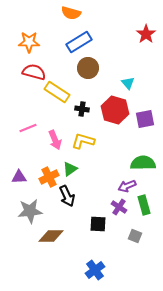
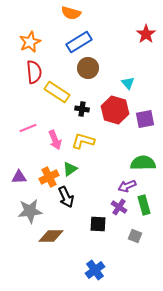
orange star: moved 1 px right; rotated 25 degrees counterclockwise
red semicircle: rotated 70 degrees clockwise
black arrow: moved 1 px left, 1 px down
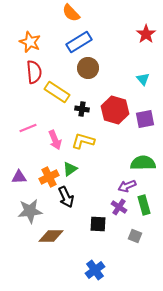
orange semicircle: rotated 30 degrees clockwise
orange star: rotated 25 degrees counterclockwise
cyan triangle: moved 15 px right, 4 px up
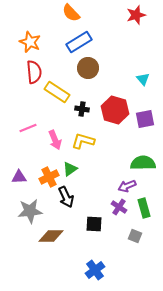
red star: moved 10 px left, 19 px up; rotated 18 degrees clockwise
green rectangle: moved 3 px down
black square: moved 4 px left
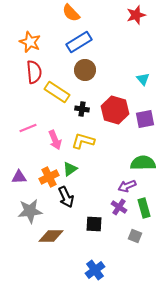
brown circle: moved 3 px left, 2 px down
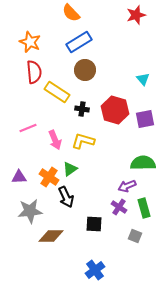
orange cross: rotated 30 degrees counterclockwise
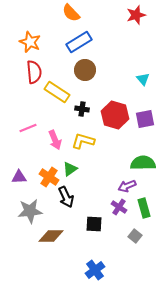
red hexagon: moved 5 px down
gray square: rotated 16 degrees clockwise
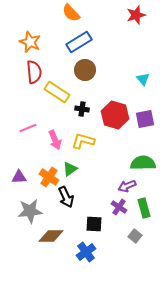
blue cross: moved 9 px left, 18 px up
